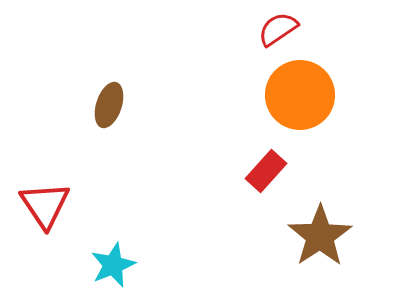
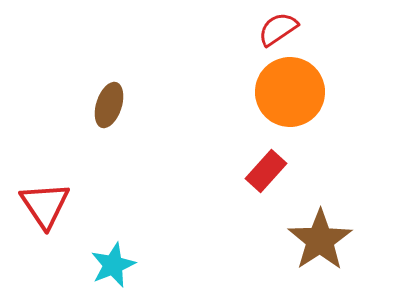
orange circle: moved 10 px left, 3 px up
brown star: moved 4 px down
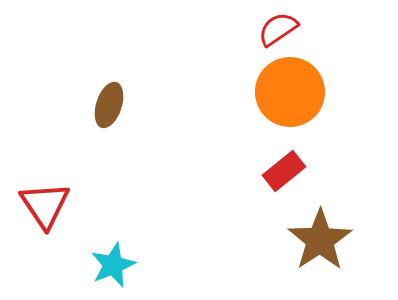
red rectangle: moved 18 px right; rotated 9 degrees clockwise
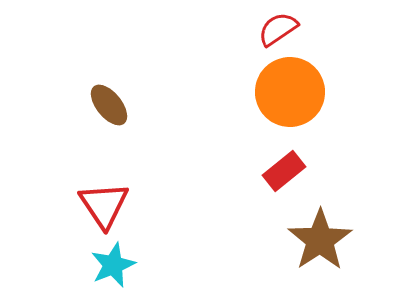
brown ellipse: rotated 57 degrees counterclockwise
red triangle: moved 59 px right
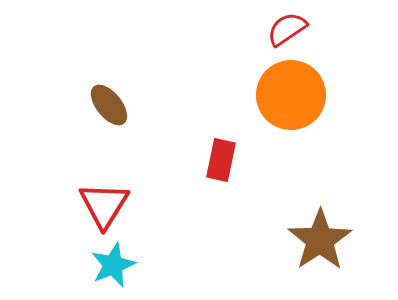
red semicircle: moved 9 px right
orange circle: moved 1 px right, 3 px down
red rectangle: moved 63 px left, 11 px up; rotated 39 degrees counterclockwise
red triangle: rotated 6 degrees clockwise
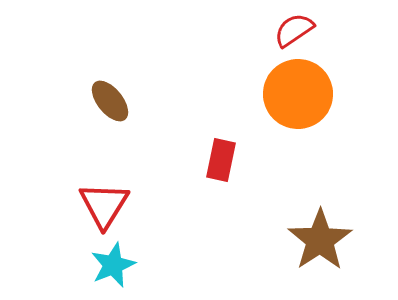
red semicircle: moved 7 px right, 1 px down
orange circle: moved 7 px right, 1 px up
brown ellipse: moved 1 px right, 4 px up
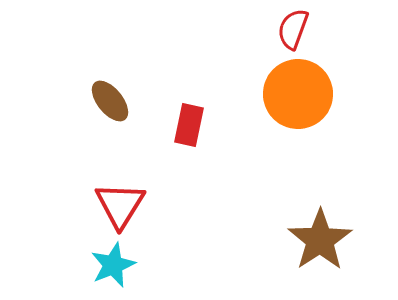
red semicircle: moved 1 px left, 1 px up; rotated 36 degrees counterclockwise
red rectangle: moved 32 px left, 35 px up
red triangle: moved 16 px right
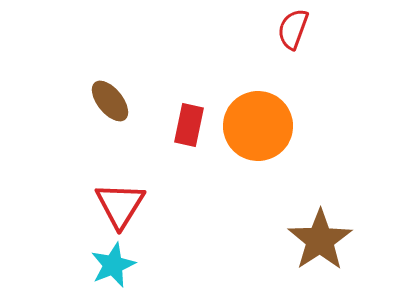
orange circle: moved 40 px left, 32 px down
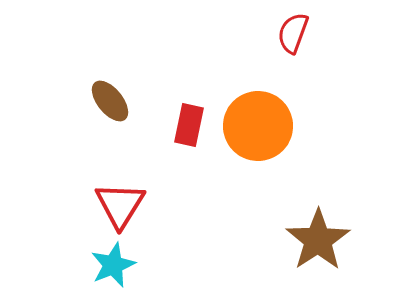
red semicircle: moved 4 px down
brown star: moved 2 px left
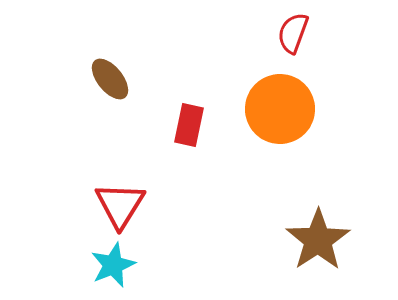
brown ellipse: moved 22 px up
orange circle: moved 22 px right, 17 px up
